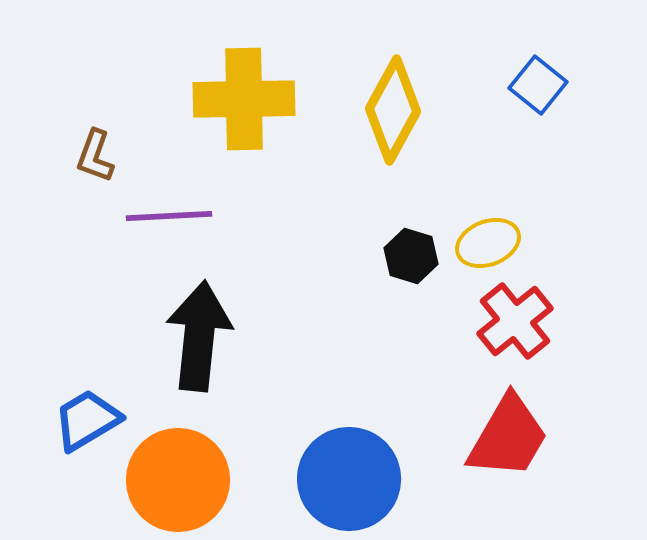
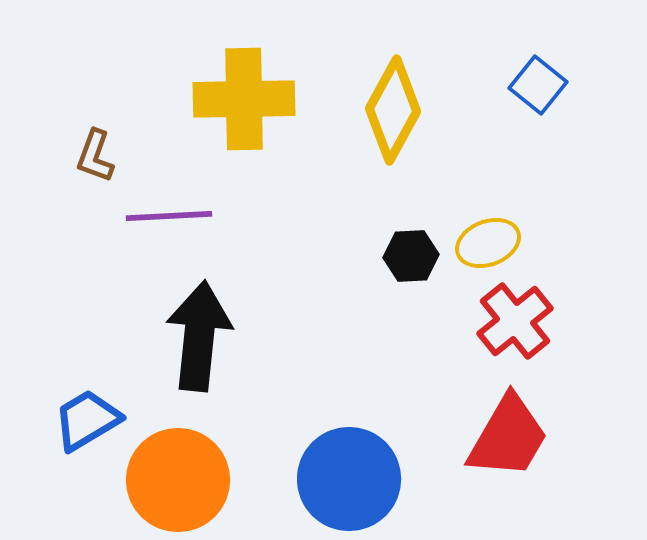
black hexagon: rotated 20 degrees counterclockwise
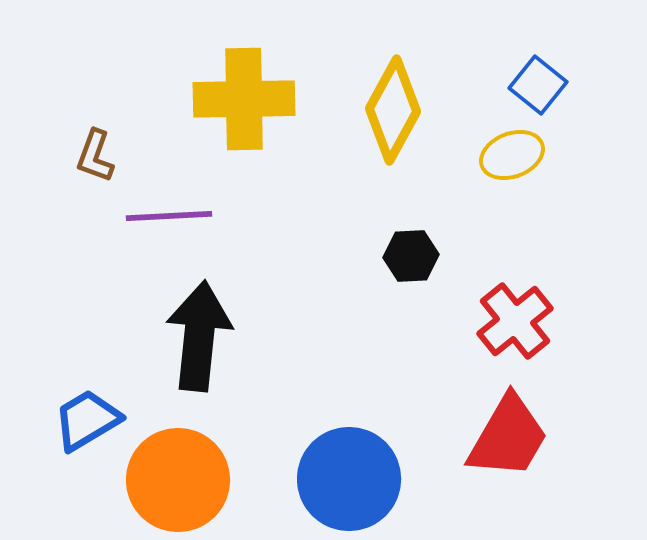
yellow ellipse: moved 24 px right, 88 px up
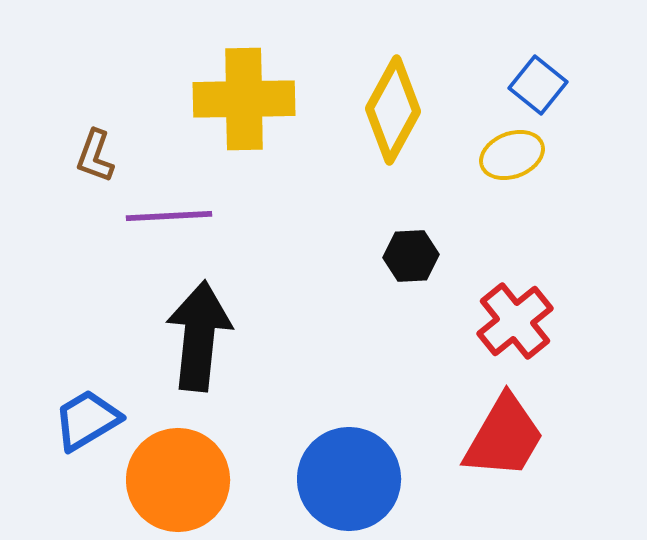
red trapezoid: moved 4 px left
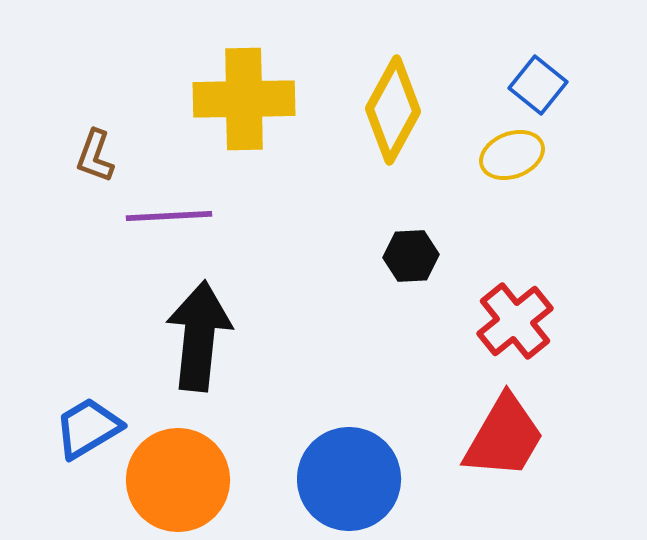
blue trapezoid: moved 1 px right, 8 px down
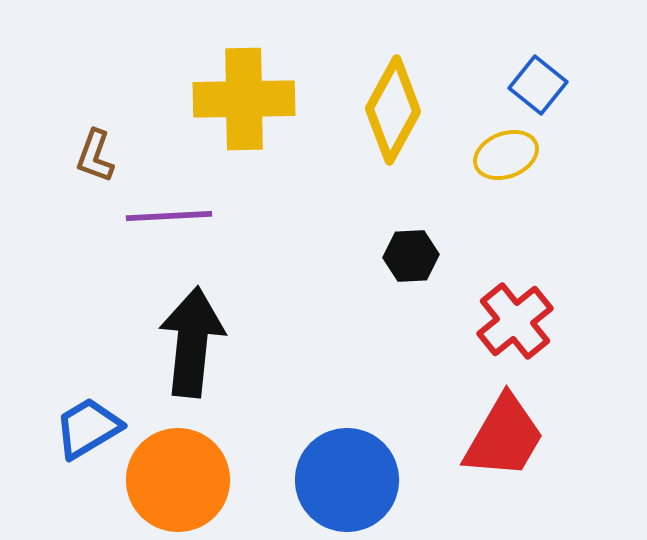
yellow ellipse: moved 6 px left
black arrow: moved 7 px left, 6 px down
blue circle: moved 2 px left, 1 px down
